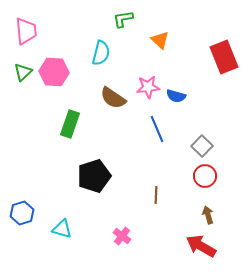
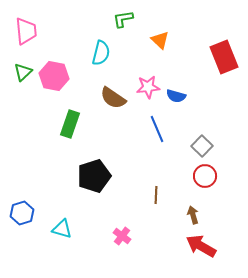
pink hexagon: moved 4 px down; rotated 8 degrees clockwise
brown arrow: moved 15 px left
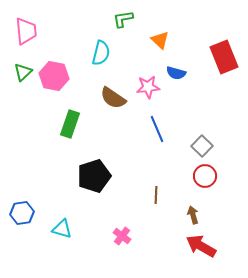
blue semicircle: moved 23 px up
blue hexagon: rotated 10 degrees clockwise
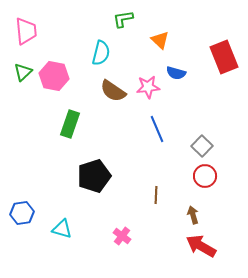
brown semicircle: moved 7 px up
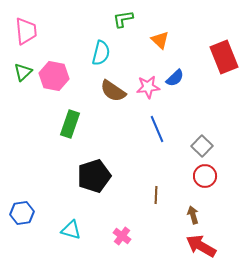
blue semicircle: moved 1 px left, 5 px down; rotated 60 degrees counterclockwise
cyan triangle: moved 9 px right, 1 px down
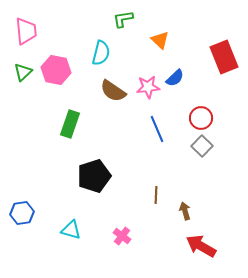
pink hexagon: moved 2 px right, 6 px up
red circle: moved 4 px left, 58 px up
brown arrow: moved 8 px left, 4 px up
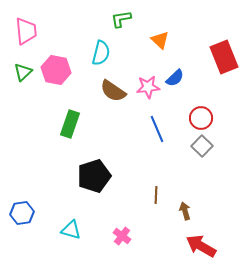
green L-shape: moved 2 px left
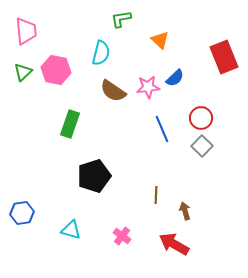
blue line: moved 5 px right
red arrow: moved 27 px left, 2 px up
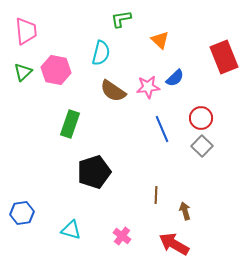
black pentagon: moved 4 px up
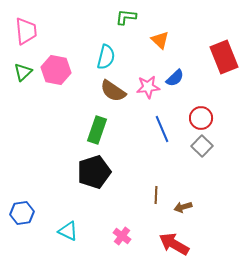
green L-shape: moved 5 px right, 2 px up; rotated 15 degrees clockwise
cyan semicircle: moved 5 px right, 4 px down
green rectangle: moved 27 px right, 6 px down
brown arrow: moved 2 px left, 4 px up; rotated 90 degrees counterclockwise
cyan triangle: moved 3 px left, 1 px down; rotated 10 degrees clockwise
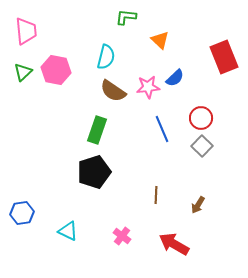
brown arrow: moved 15 px right, 2 px up; rotated 42 degrees counterclockwise
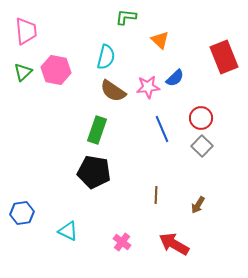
black pentagon: rotated 28 degrees clockwise
pink cross: moved 6 px down
